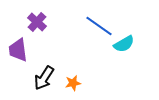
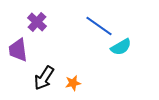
cyan semicircle: moved 3 px left, 3 px down
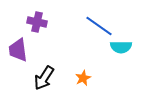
purple cross: rotated 30 degrees counterclockwise
cyan semicircle: rotated 30 degrees clockwise
orange star: moved 10 px right, 5 px up; rotated 14 degrees counterclockwise
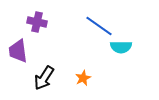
purple trapezoid: moved 1 px down
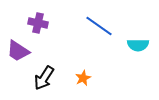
purple cross: moved 1 px right, 1 px down
cyan semicircle: moved 17 px right, 2 px up
purple trapezoid: rotated 50 degrees counterclockwise
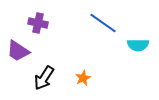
blue line: moved 4 px right, 3 px up
